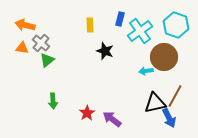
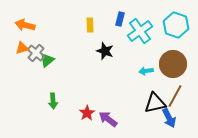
gray cross: moved 5 px left, 10 px down
orange triangle: rotated 24 degrees counterclockwise
brown circle: moved 9 px right, 7 px down
purple arrow: moved 4 px left
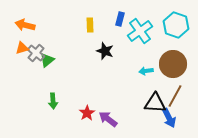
black triangle: rotated 15 degrees clockwise
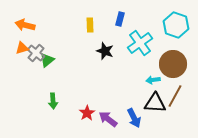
cyan cross: moved 12 px down
cyan arrow: moved 7 px right, 9 px down
blue arrow: moved 35 px left
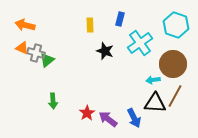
orange triangle: rotated 40 degrees clockwise
gray cross: rotated 24 degrees counterclockwise
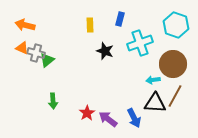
cyan cross: rotated 15 degrees clockwise
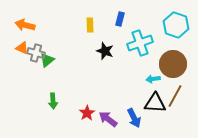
cyan arrow: moved 1 px up
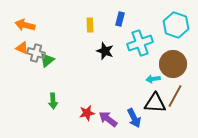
red star: rotated 21 degrees clockwise
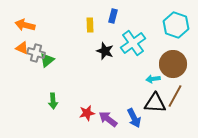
blue rectangle: moved 7 px left, 3 px up
cyan cross: moved 7 px left; rotated 15 degrees counterclockwise
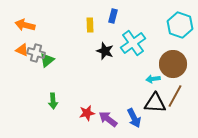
cyan hexagon: moved 4 px right
orange triangle: moved 2 px down
